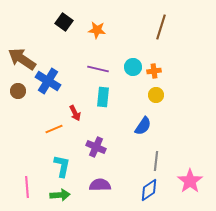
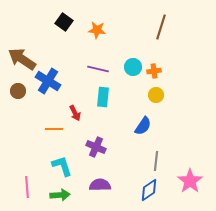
orange line: rotated 24 degrees clockwise
cyan L-shape: rotated 30 degrees counterclockwise
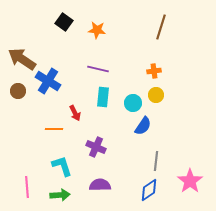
cyan circle: moved 36 px down
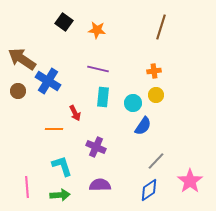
gray line: rotated 36 degrees clockwise
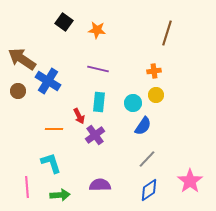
brown line: moved 6 px right, 6 px down
cyan rectangle: moved 4 px left, 5 px down
red arrow: moved 4 px right, 3 px down
purple cross: moved 1 px left, 12 px up; rotated 30 degrees clockwise
gray line: moved 9 px left, 2 px up
cyan L-shape: moved 11 px left, 3 px up
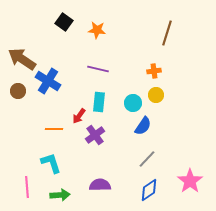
red arrow: rotated 63 degrees clockwise
